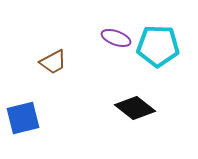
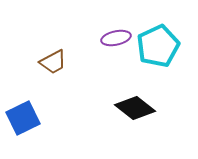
purple ellipse: rotated 32 degrees counterclockwise
cyan pentagon: rotated 27 degrees counterclockwise
blue square: rotated 12 degrees counterclockwise
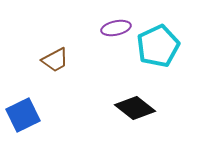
purple ellipse: moved 10 px up
brown trapezoid: moved 2 px right, 2 px up
blue square: moved 3 px up
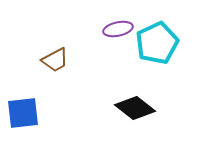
purple ellipse: moved 2 px right, 1 px down
cyan pentagon: moved 1 px left, 3 px up
blue square: moved 2 px up; rotated 20 degrees clockwise
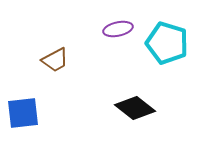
cyan pentagon: moved 10 px right; rotated 30 degrees counterclockwise
